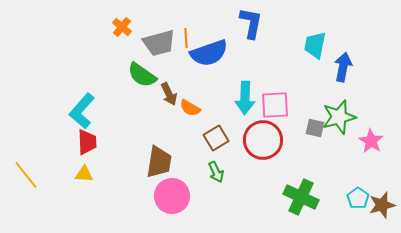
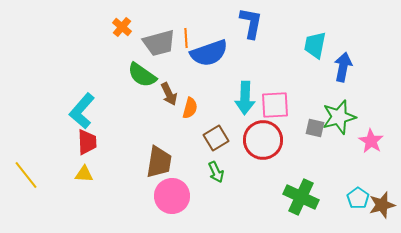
orange semicircle: rotated 105 degrees counterclockwise
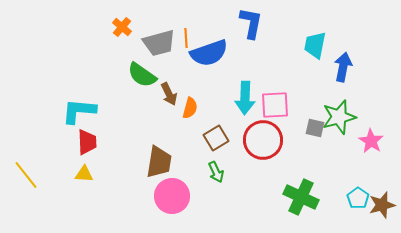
cyan L-shape: moved 3 px left; rotated 54 degrees clockwise
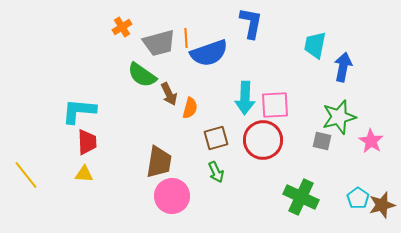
orange cross: rotated 18 degrees clockwise
gray square: moved 7 px right, 13 px down
brown square: rotated 15 degrees clockwise
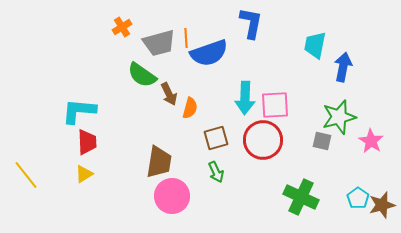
yellow triangle: rotated 36 degrees counterclockwise
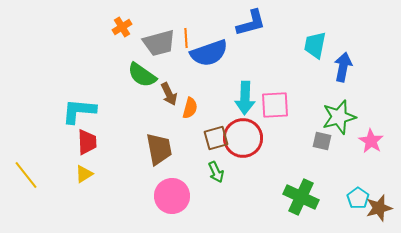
blue L-shape: rotated 64 degrees clockwise
red circle: moved 20 px left, 2 px up
brown trapezoid: moved 13 px up; rotated 20 degrees counterclockwise
brown star: moved 3 px left, 3 px down
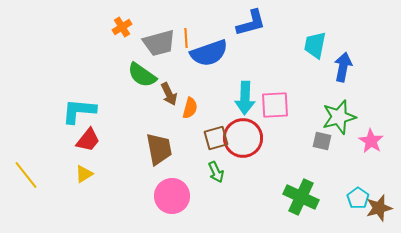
red trapezoid: moved 1 px right, 2 px up; rotated 40 degrees clockwise
